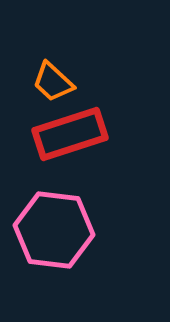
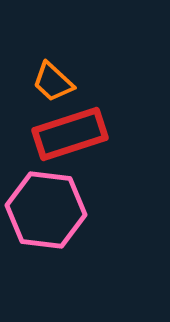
pink hexagon: moved 8 px left, 20 px up
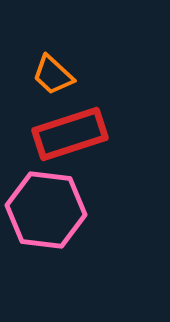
orange trapezoid: moved 7 px up
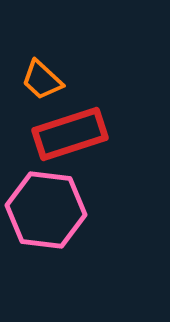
orange trapezoid: moved 11 px left, 5 px down
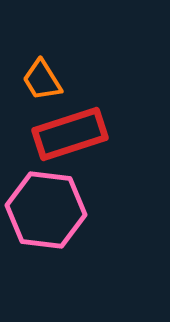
orange trapezoid: rotated 15 degrees clockwise
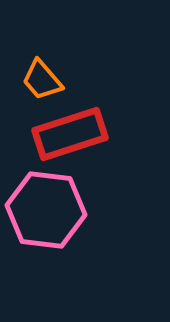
orange trapezoid: rotated 9 degrees counterclockwise
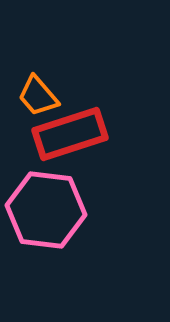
orange trapezoid: moved 4 px left, 16 px down
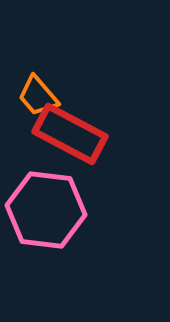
red rectangle: rotated 46 degrees clockwise
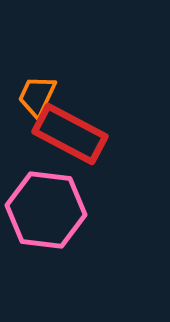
orange trapezoid: moved 1 px left; rotated 66 degrees clockwise
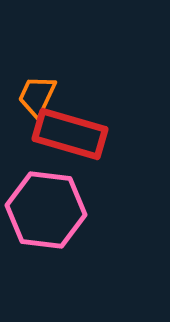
red rectangle: rotated 12 degrees counterclockwise
